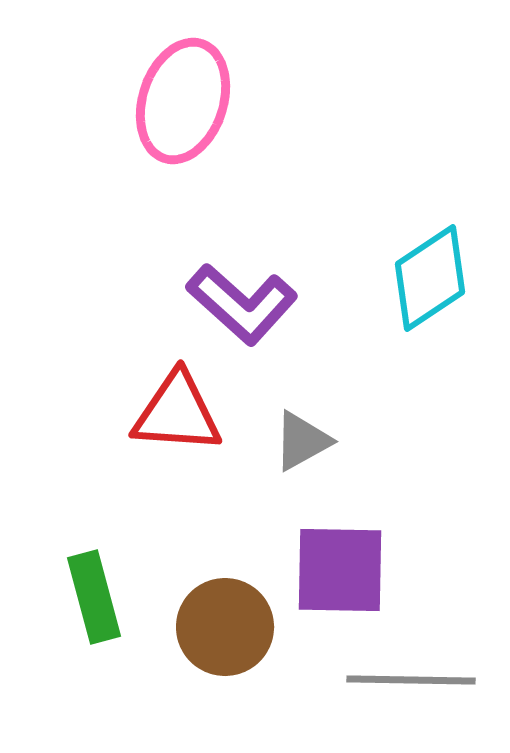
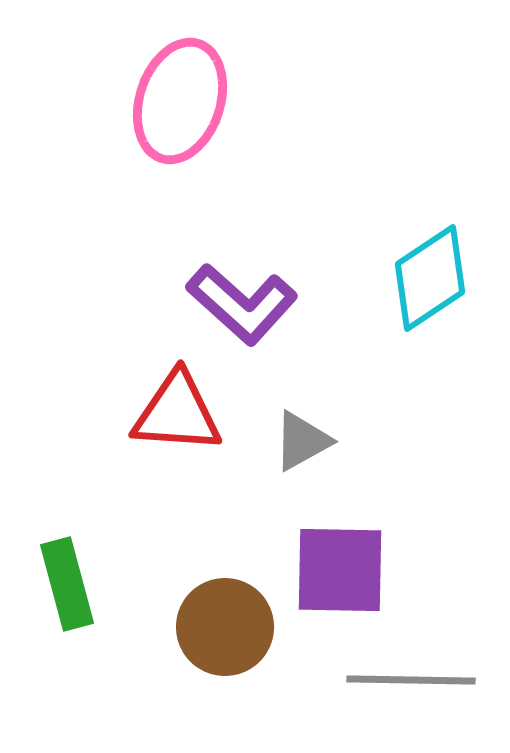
pink ellipse: moved 3 px left
green rectangle: moved 27 px left, 13 px up
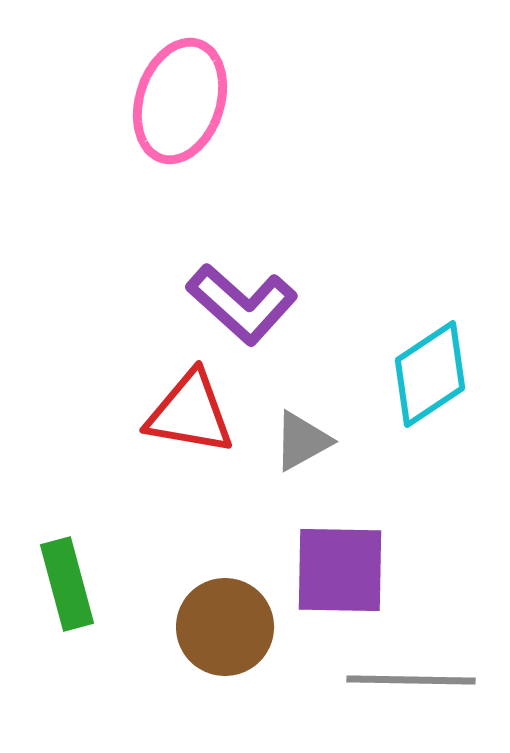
cyan diamond: moved 96 px down
red triangle: moved 13 px right; rotated 6 degrees clockwise
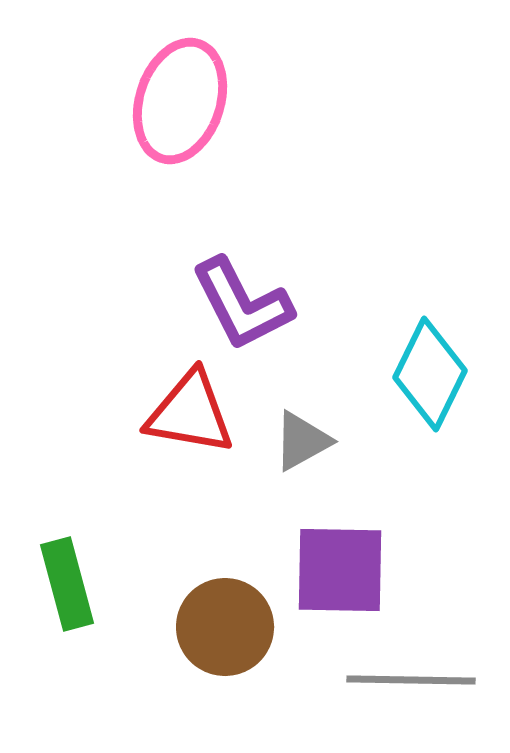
purple L-shape: rotated 21 degrees clockwise
cyan diamond: rotated 30 degrees counterclockwise
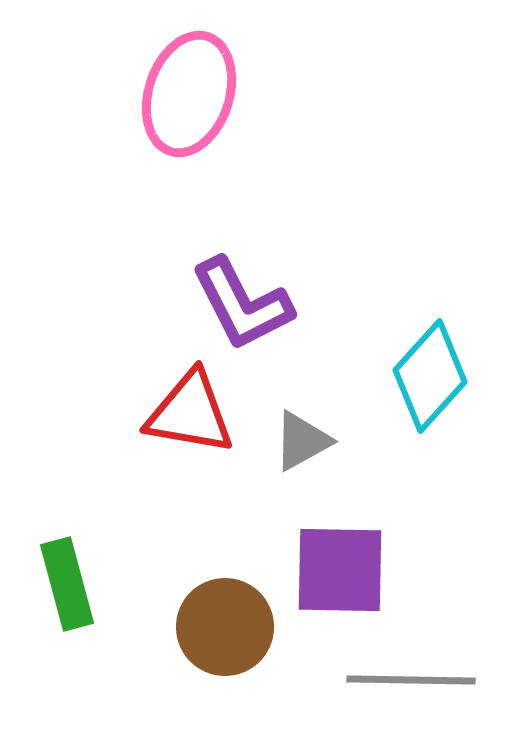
pink ellipse: moved 9 px right, 7 px up
cyan diamond: moved 2 px down; rotated 16 degrees clockwise
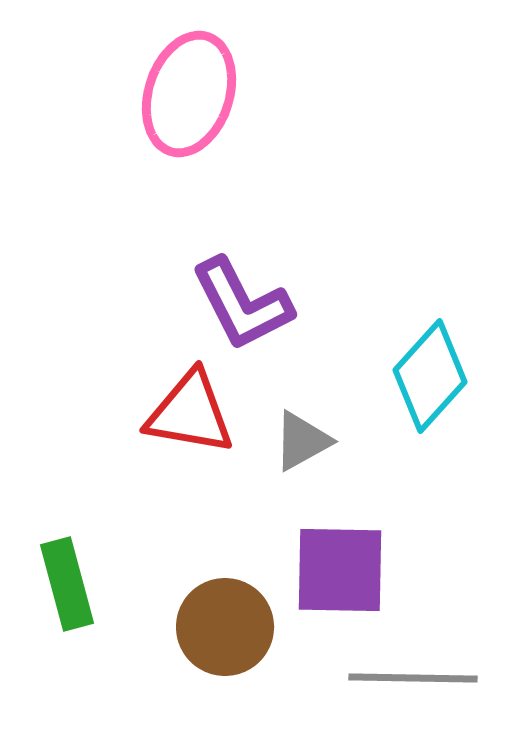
gray line: moved 2 px right, 2 px up
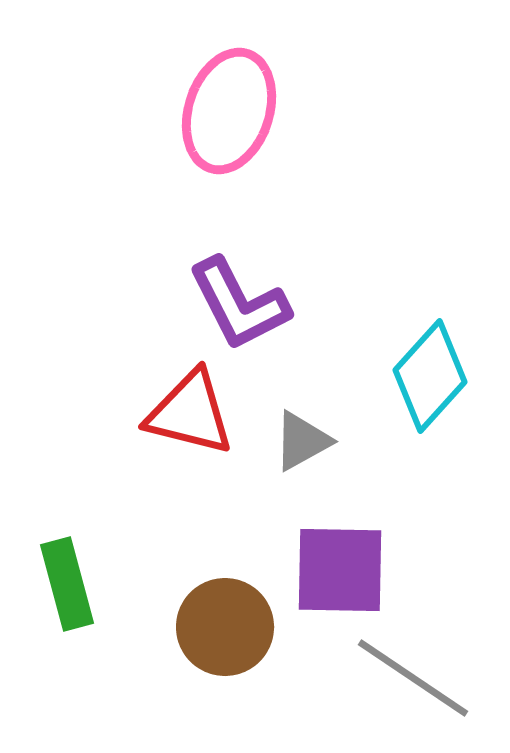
pink ellipse: moved 40 px right, 17 px down
purple L-shape: moved 3 px left
red triangle: rotated 4 degrees clockwise
gray line: rotated 33 degrees clockwise
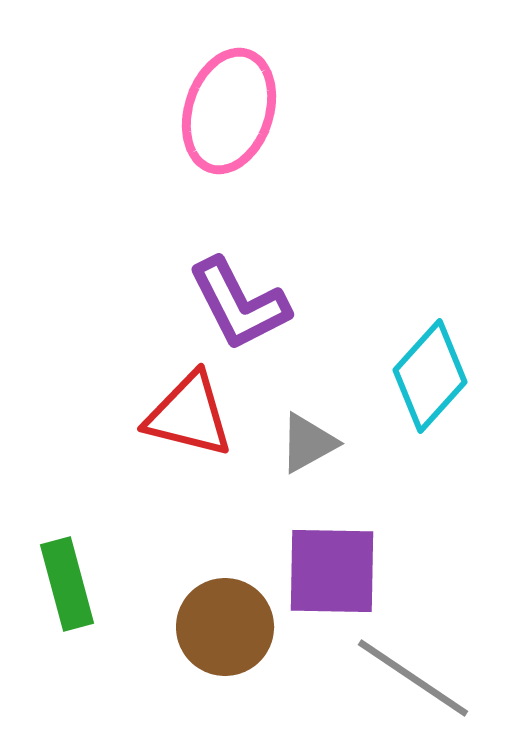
red triangle: moved 1 px left, 2 px down
gray triangle: moved 6 px right, 2 px down
purple square: moved 8 px left, 1 px down
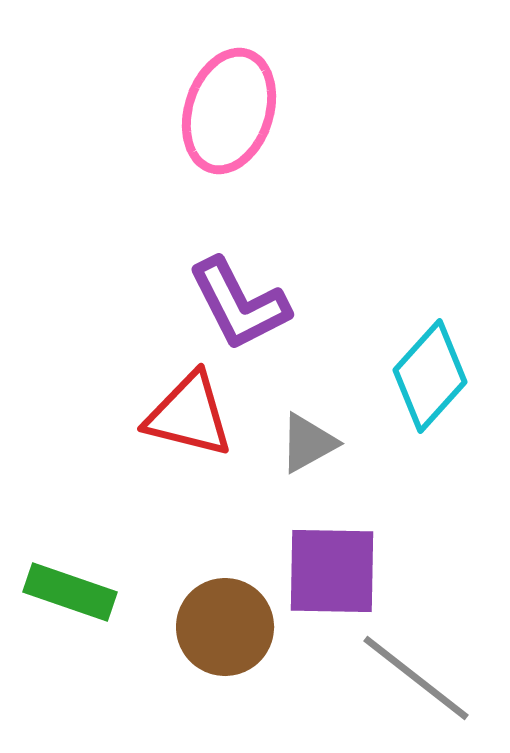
green rectangle: moved 3 px right, 8 px down; rotated 56 degrees counterclockwise
gray line: moved 3 px right; rotated 4 degrees clockwise
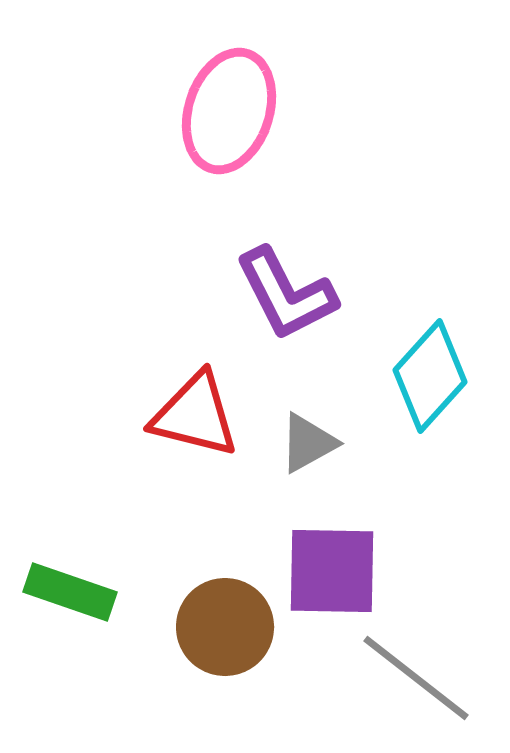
purple L-shape: moved 47 px right, 10 px up
red triangle: moved 6 px right
